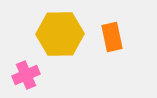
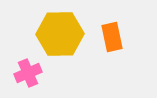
pink cross: moved 2 px right, 2 px up
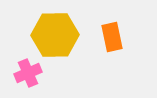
yellow hexagon: moved 5 px left, 1 px down
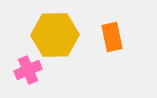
pink cross: moved 3 px up
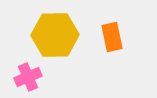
pink cross: moved 7 px down
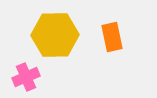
pink cross: moved 2 px left
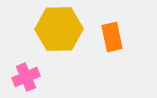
yellow hexagon: moved 4 px right, 6 px up
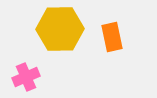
yellow hexagon: moved 1 px right
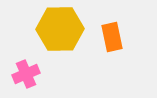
pink cross: moved 3 px up
